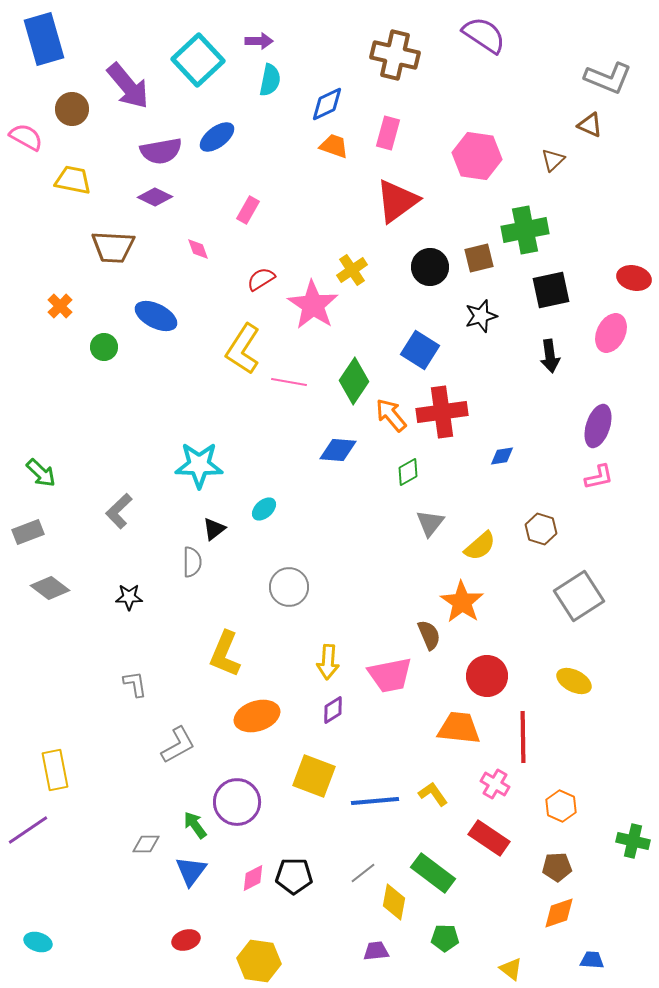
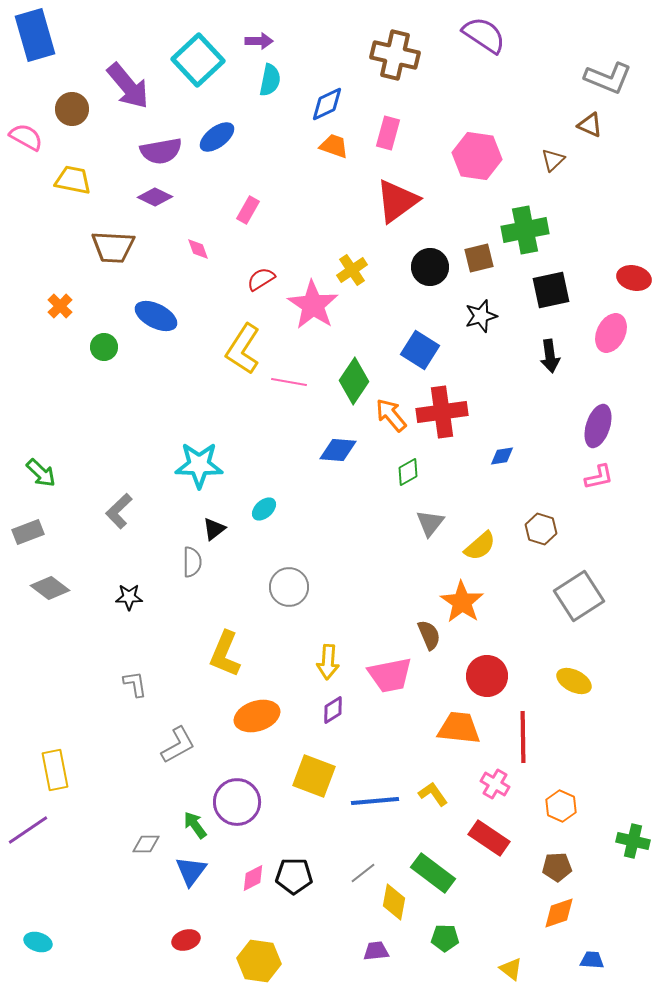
blue rectangle at (44, 39): moved 9 px left, 4 px up
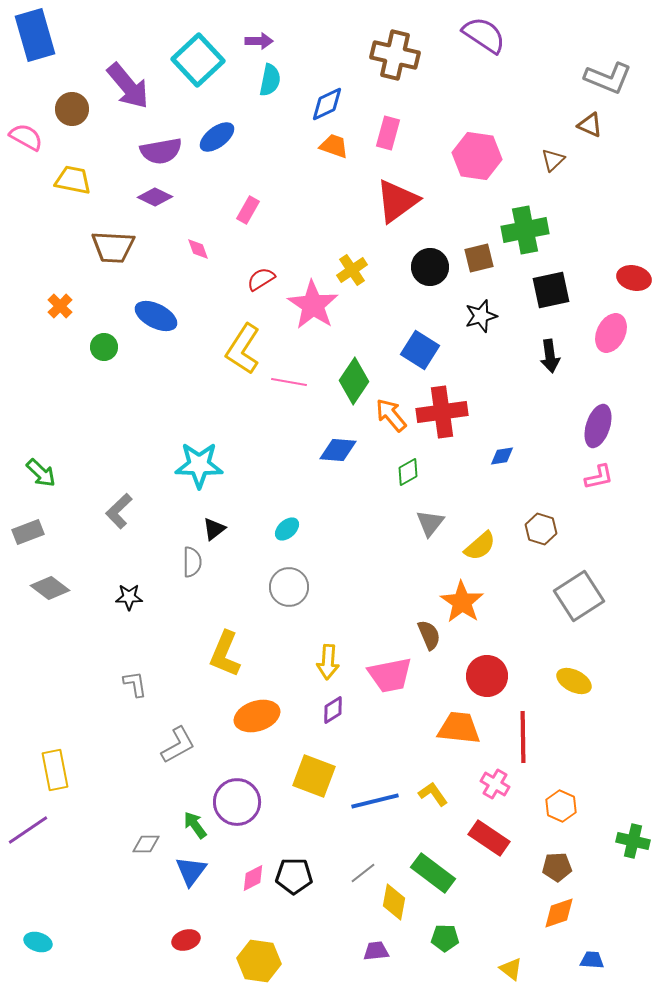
cyan ellipse at (264, 509): moved 23 px right, 20 px down
blue line at (375, 801): rotated 9 degrees counterclockwise
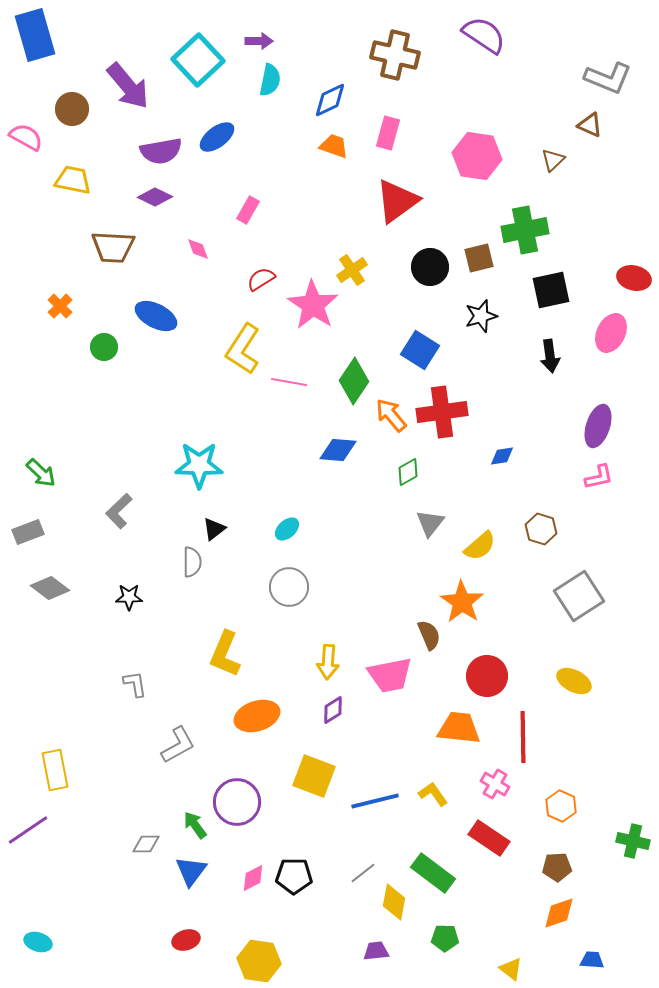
blue diamond at (327, 104): moved 3 px right, 4 px up
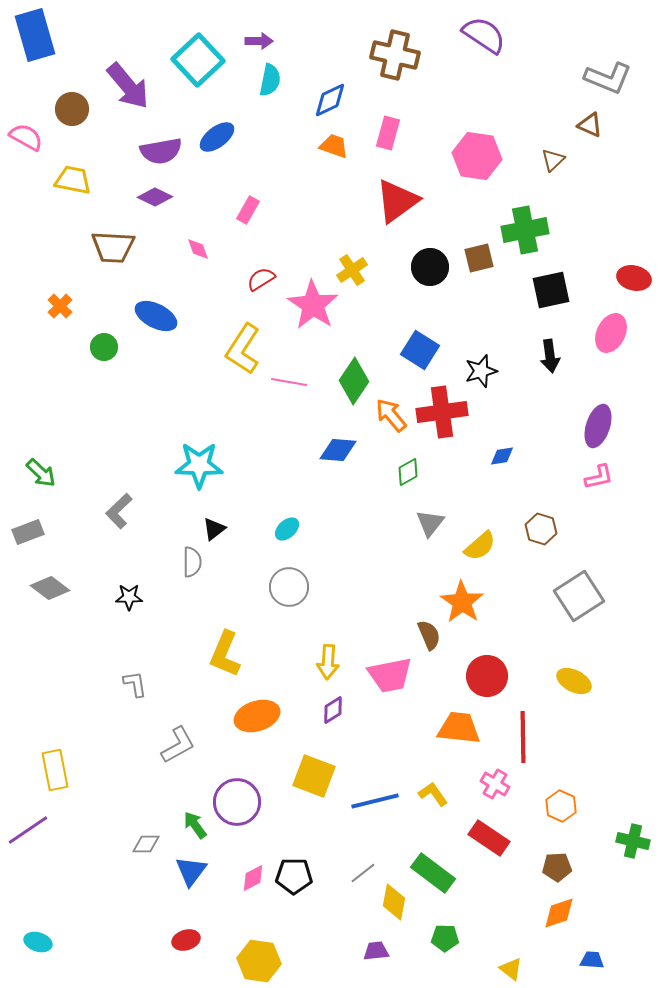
black star at (481, 316): moved 55 px down
